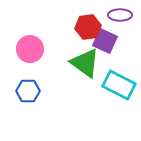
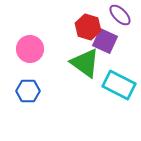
purple ellipse: rotated 45 degrees clockwise
red hexagon: rotated 25 degrees clockwise
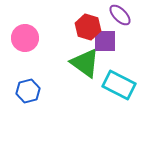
purple square: rotated 25 degrees counterclockwise
pink circle: moved 5 px left, 11 px up
blue hexagon: rotated 15 degrees counterclockwise
